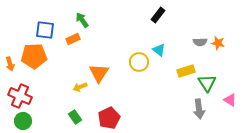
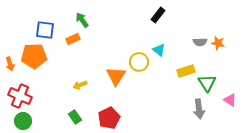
orange triangle: moved 17 px right, 3 px down
yellow arrow: moved 2 px up
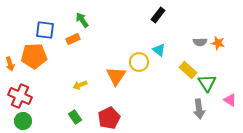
yellow rectangle: moved 2 px right, 1 px up; rotated 60 degrees clockwise
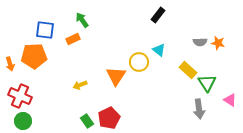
green rectangle: moved 12 px right, 4 px down
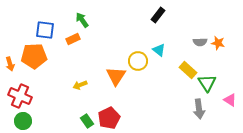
yellow circle: moved 1 px left, 1 px up
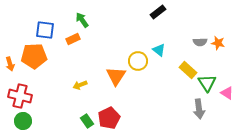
black rectangle: moved 3 px up; rotated 14 degrees clockwise
red cross: rotated 10 degrees counterclockwise
pink triangle: moved 3 px left, 7 px up
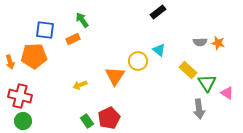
orange arrow: moved 2 px up
orange triangle: moved 1 px left
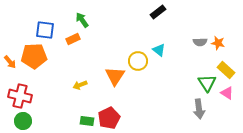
orange arrow: rotated 24 degrees counterclockwise
yellow rectangle: moved 38 px right
green rectangle: rotated 48 degrees counterclockwise
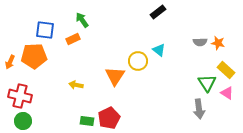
orange arrow: rotated 64 degrees clockwise
yellow arrow: moved 4 px left; rotated 32 degrees clockwise
